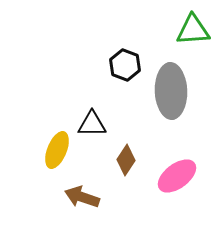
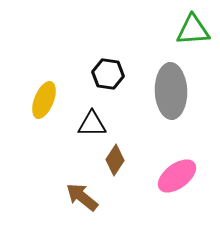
black hexagon: moved 17 px left, 9 px down; rotated 12 degrees counterclockwise
yellow ellipse: moved 13 px left, 50 px up
brown diamond: moved 11 px left
brown arrow: rotated 20 degrees clockwise
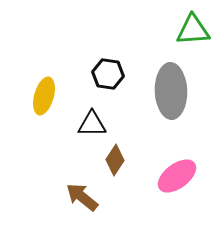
yellow ellipse: moved 4 px up; rotated 6 degrees counterclockwise
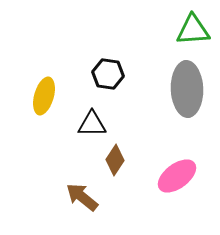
gray ellipse: moved 16 px right, 2 px up
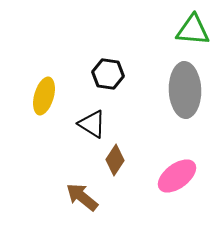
green triangle: rotated 9 degrees clockwise
gray ellipse: moved 2 px left, 1 px down
black triangle: rotated 32 degrees clockwise
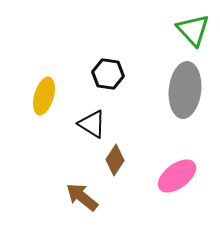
green triangle: rotated 42 degrees clockwise
gray ellipse: rotated 8 degrees clockwise
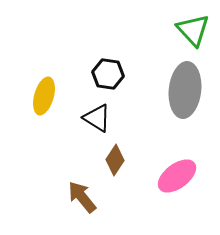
black triangle: moved 5 px right, 6 px up
brown arrow: rotated 12 degrees clockwise
